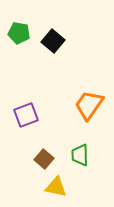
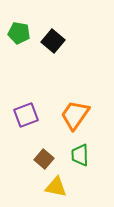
orange trapezoid: moved 14 px left, 10 px down
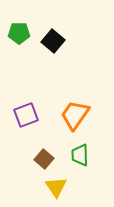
green pentagon: rotated 10 degrees counterclockwise
yellow triangle: rotated 45 degrees clockwise
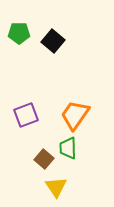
green trapezoid: moved 12 px left, 7 px up
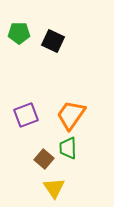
black square: rotated 15 degrees counterclockwise
orange trapezoid: moved 4 px left
yellow triangle: moved 2 px left, 1 px down
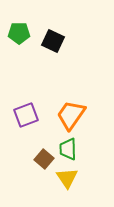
green trapezoid: moved 1 px down
yellow triangle: moved 13 px right, 10 px up
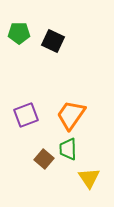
yellow triangle: moved 22 px right
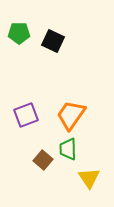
brown square: moved 1 px left, 1 px down
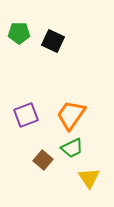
green trapezoid: moved 4 px right, 1 px up; rotated 115 degrees counterclockwise
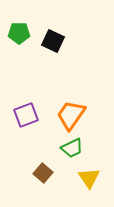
brown square: moved 13 px down
